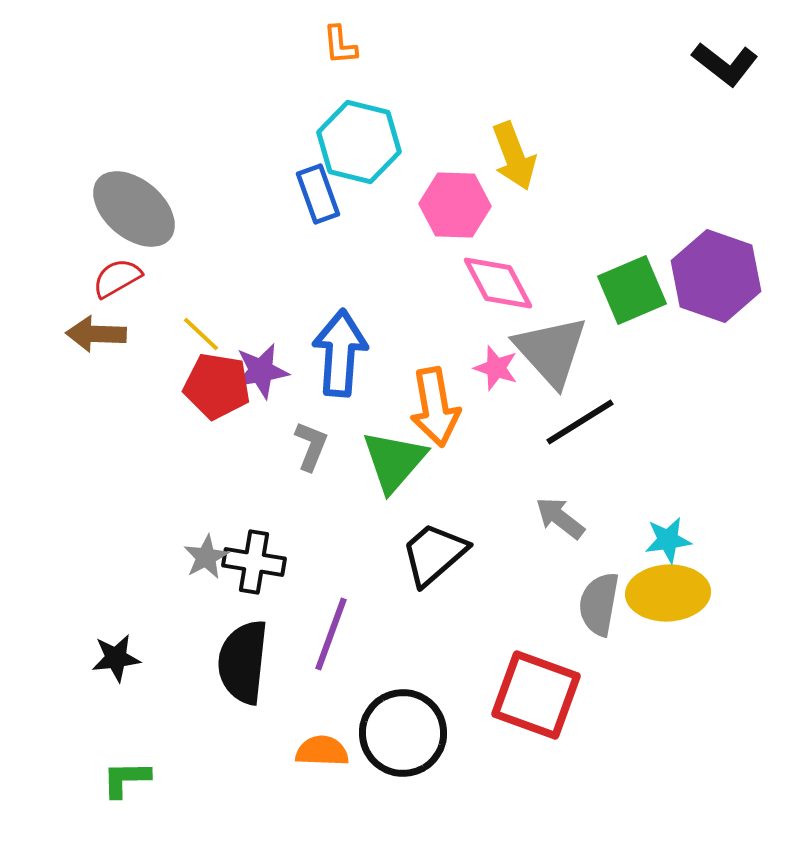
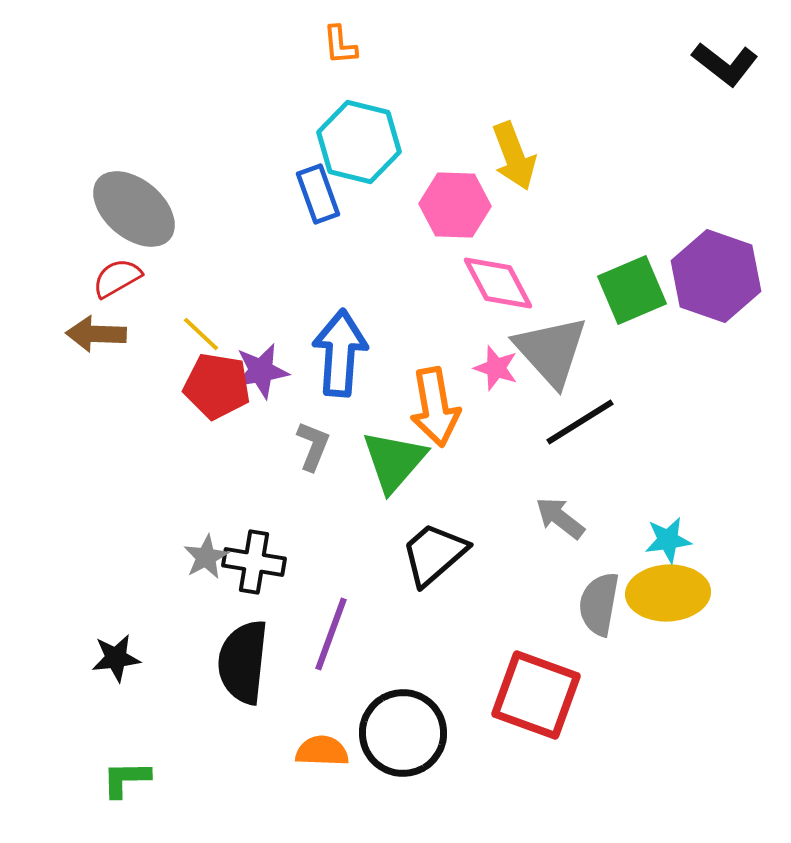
gray L-shape: moved 2 px right
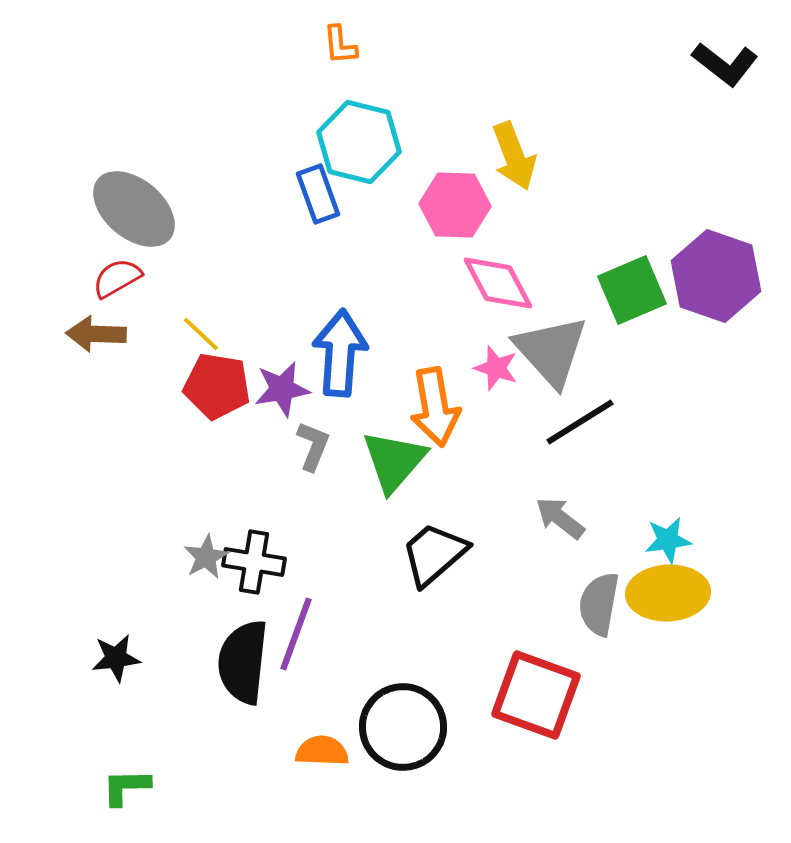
purple star: moved 21 px right, 18 px down
purple line: moved 35 px left
black circle: moved 6 px up
green L-shape: moved 8 px down
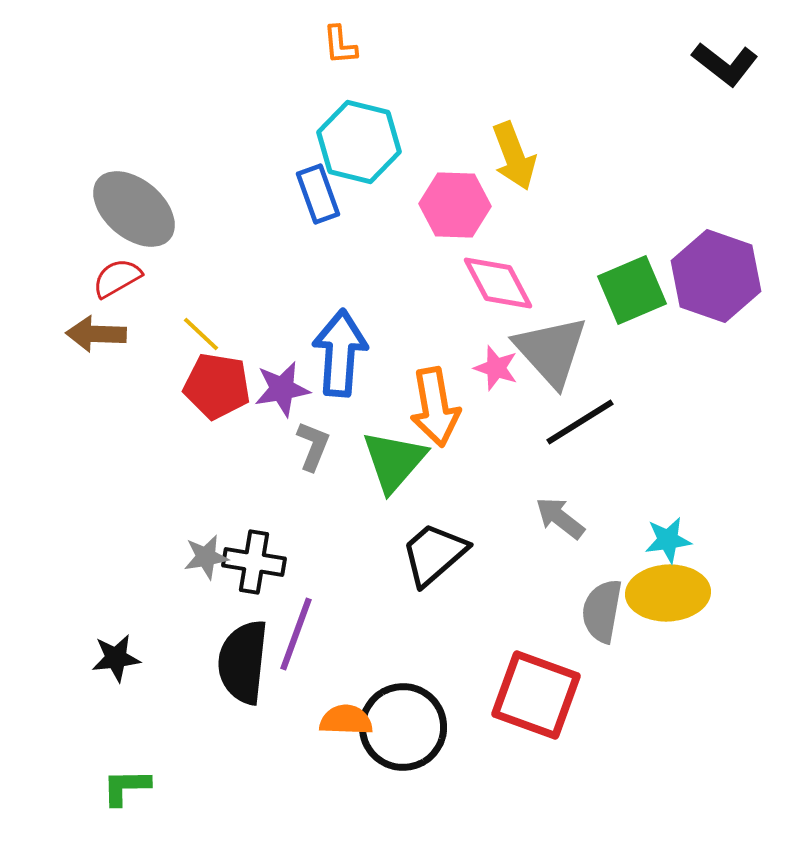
gray star: rotated 18 degrees clockwise
gray semicircle: moved 3 px right, 7 px down
orange semicircle: moved 24 px right, 31 px up
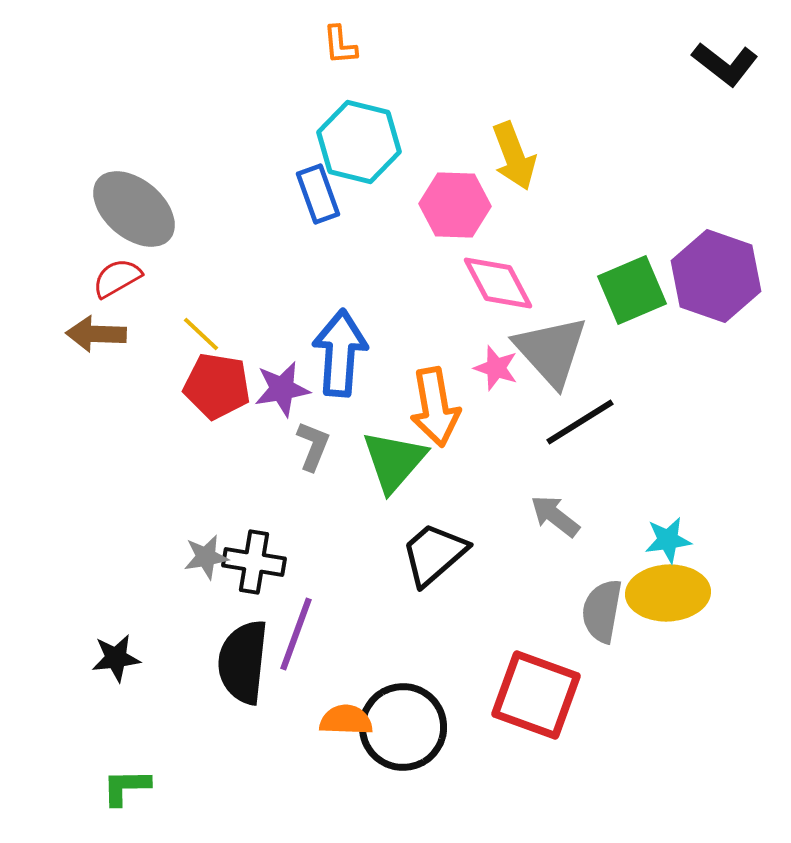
gray arrow: moved 5 px left, 2 px up
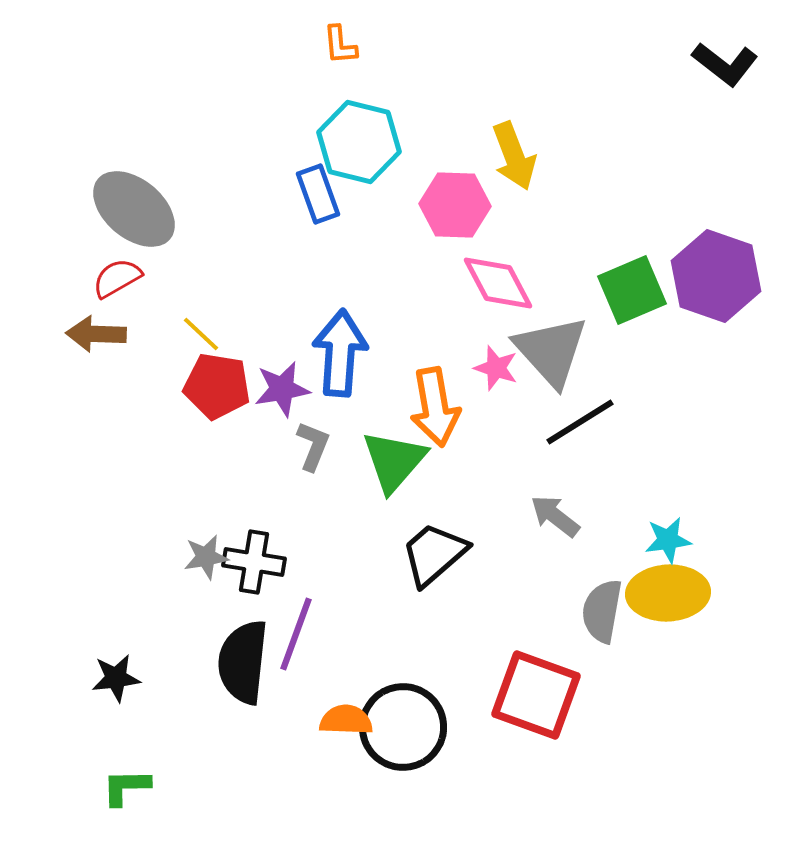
black star: moved 20 px down
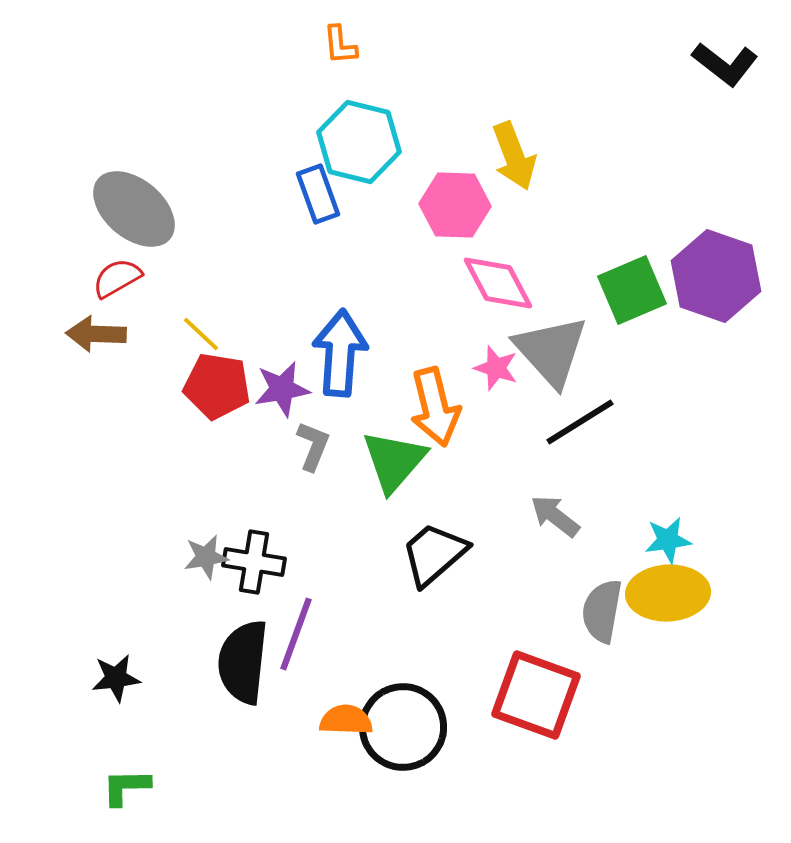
orange arrow: rotated 4 degrees counterclockwise
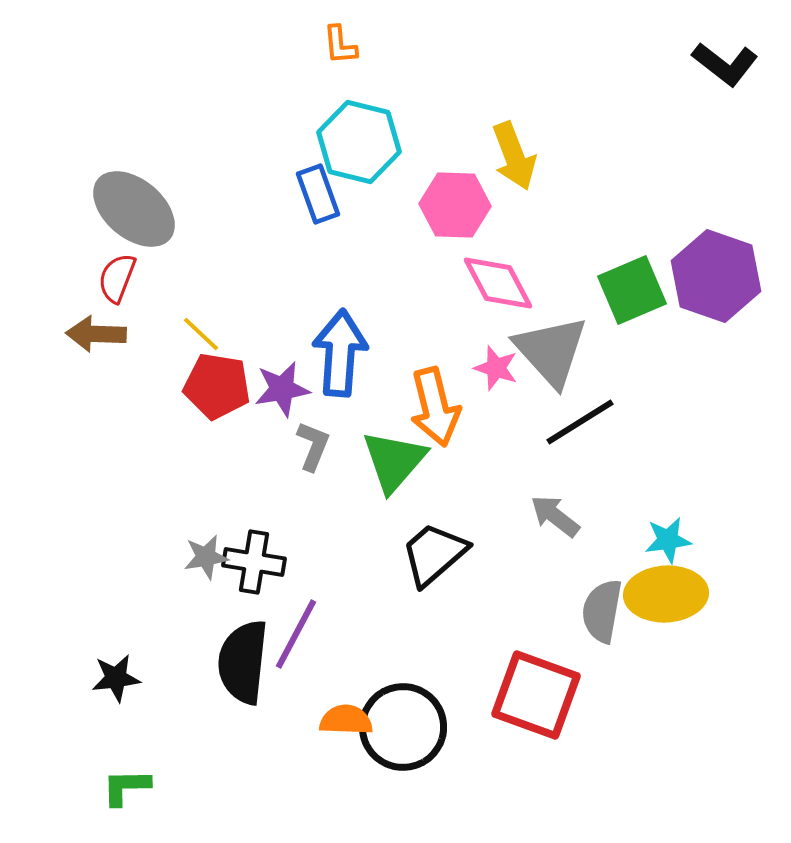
red semicircle: rotated 39 degrees counterclockwise
yellow ellipse: moved 2 px left, 1 px down
purple line: rotated 8 degrees clockwise
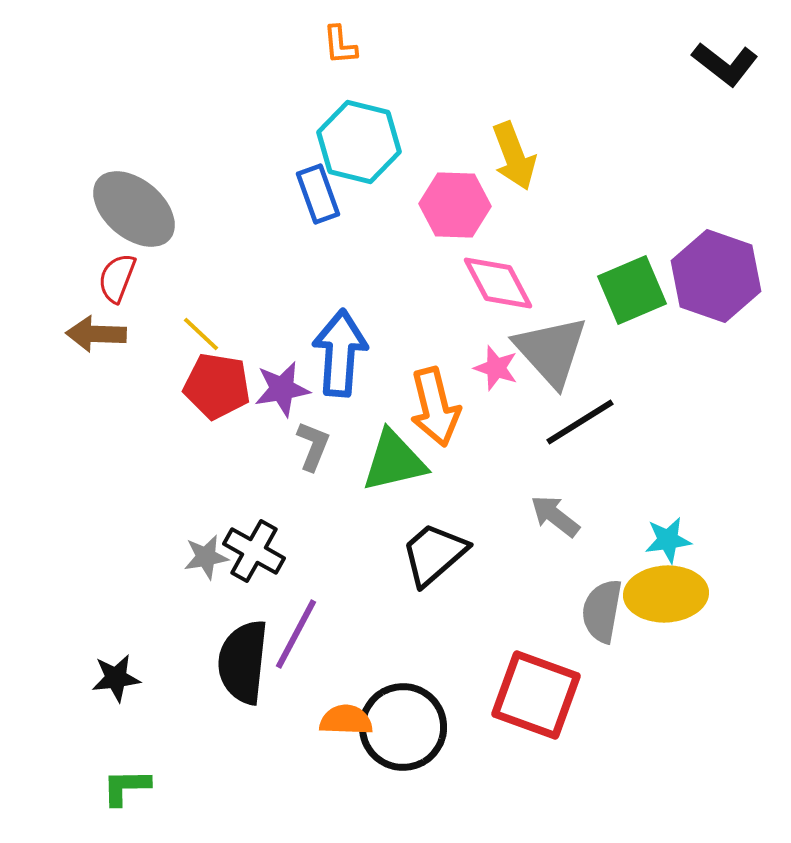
green triangle: rotated 36 degrees clockwise
black cross: moved 11 px up; rotated 20 degrees clockwise
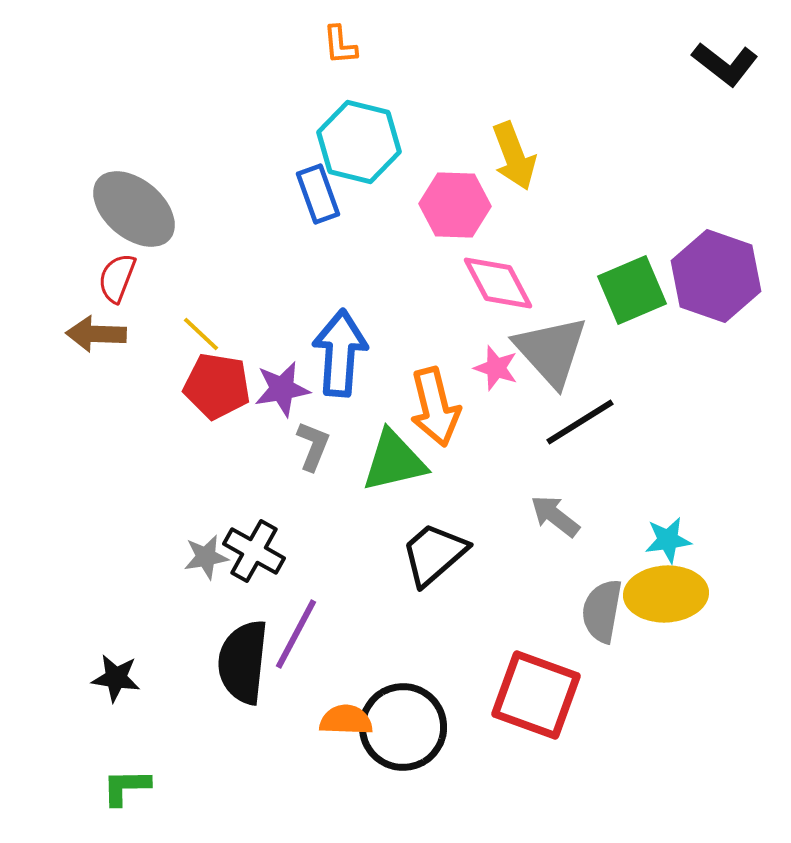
black star: rotated 15 degrees clockwise
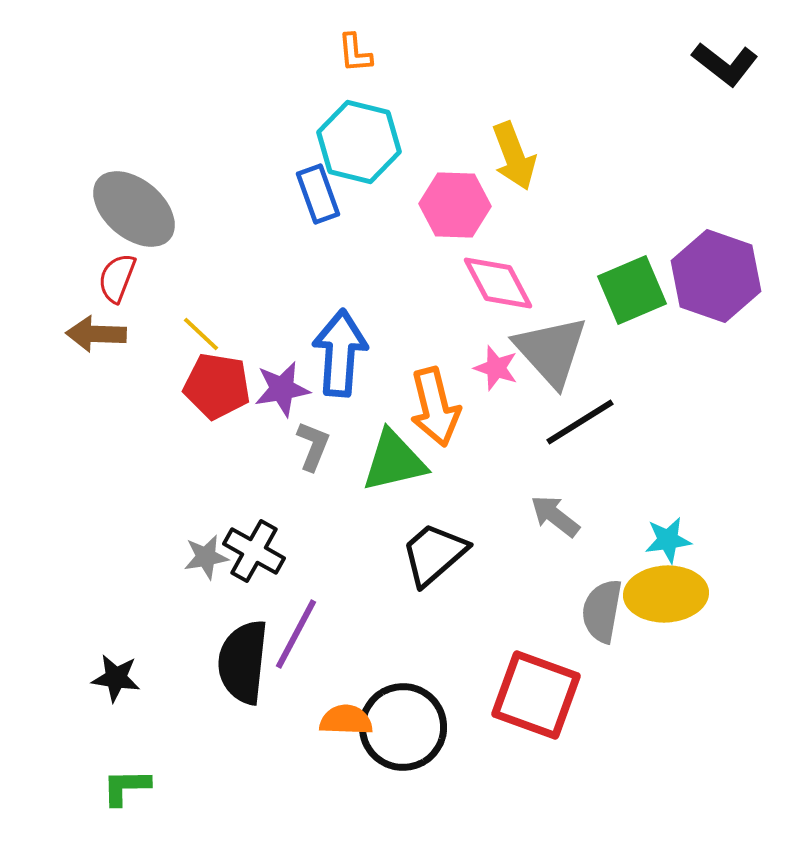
orange L-shape: moved 15 px right, 8 px down
